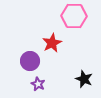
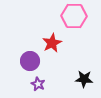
black star: rotated 18 degrees counterclockwise
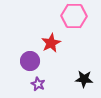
red star: moved 1 px left
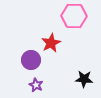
purple circle: moved 1 px right, 1 px up
purple star: moved 2 px left, 1 px down
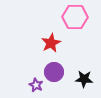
pink hexagon: moved 1 px right, 1 px down
purple circle: moved 23 px right, 12 px down
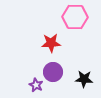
red star: rotated 24 degrees clockwise
purple circle: moved 1 px left
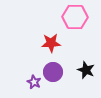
black star: moved 2 px right, 9 px up; rotated 18 degrees clockwise
purple star: moved 2 px left, 3 px up
